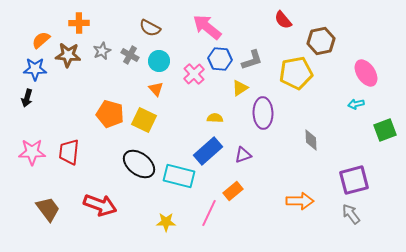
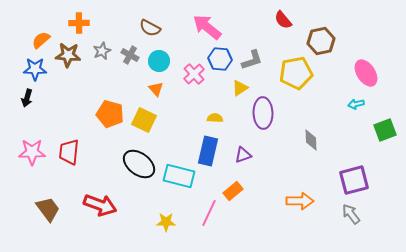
blue rectangle: rotated 36 degrees counterclockwise
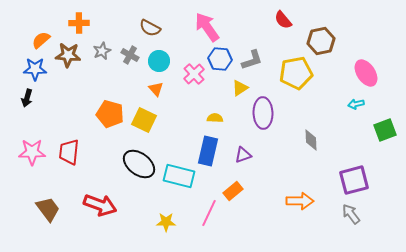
pink arrow: rotated 16 degrees clockwise
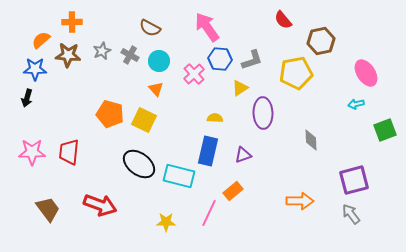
orange cross: moved 7 px left, 1 px up
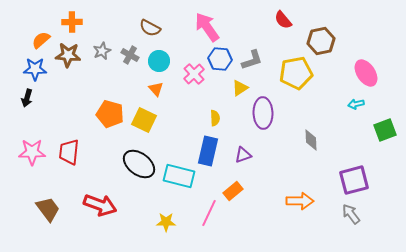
yellow semicircle: rotated 84 degrees clockwise
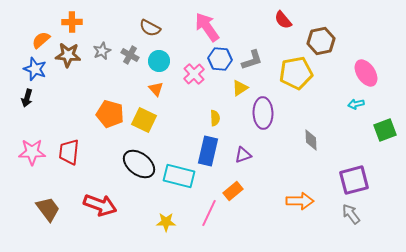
blue star: rotated 20 degrees clockwise
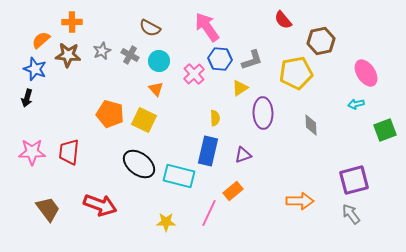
gray diamond: moved 15 px up
